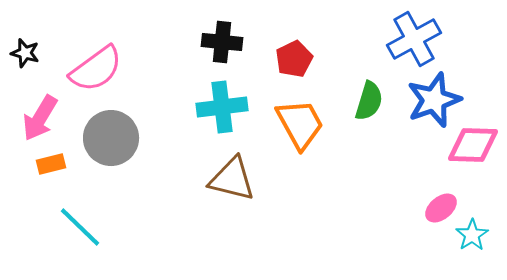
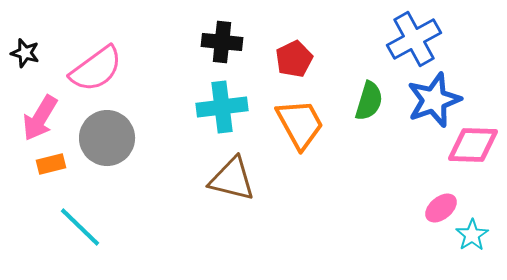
gray circle: moved 4 px left
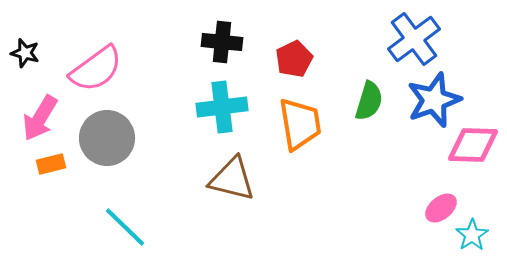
blue cross: rotated 8 degrees counterclockwise
orange trapezoid: rotated 20 degrees clockwise
cyan line: moved 45 px right
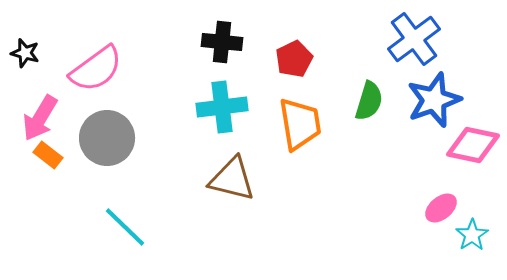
pink diamond: rotated 10 degrees clockwise
orange rectangle: moved 3 px left, 9 px up; rotated 52 degrees clockwise
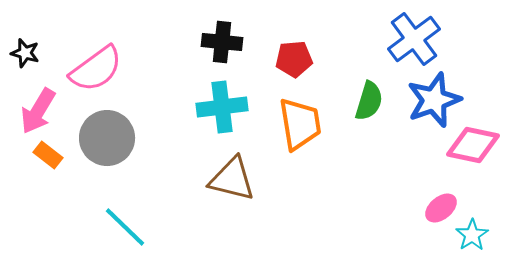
red pentagon: rotated 21 degrees clockwise
pink arrow: moved 2 px left, 7 px up
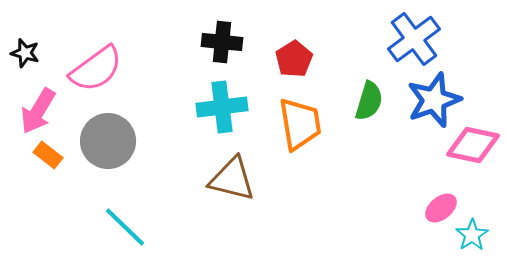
red pentagon: rotated 27 degrees counterclockwise
gray circle: moved 1 px right, 3 px down
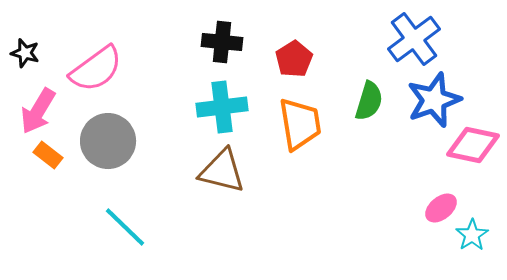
brown triangle: moved 10 px left, 8 px up
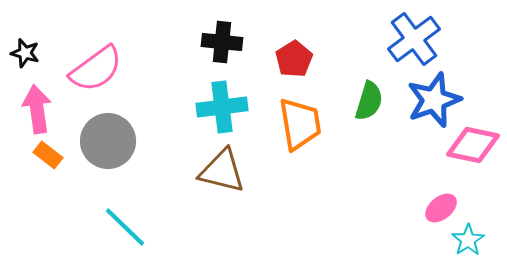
pink arrow: moved 1 px left, 2 px up; rotated 141 degrees clockwise
cyan star: moved 4 px left, 5 px down
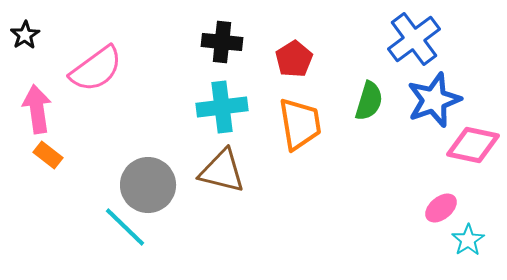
black star: moved 18 px up; rotated 24 degrees clockwise
gray circle: moved 40 px right, 44 px down
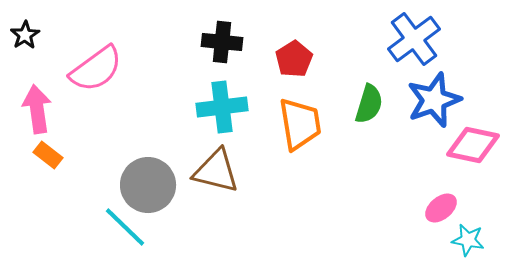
green semicircle: moved 3 px down
brown triangle: moved 6 px left
cyan star: rotated 28 degrees counterclockwise
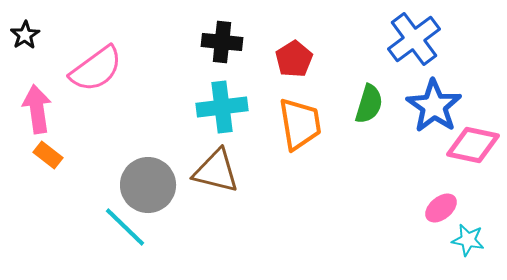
blue star: moved 6 px down; rotated 18 degrees counterclockwise
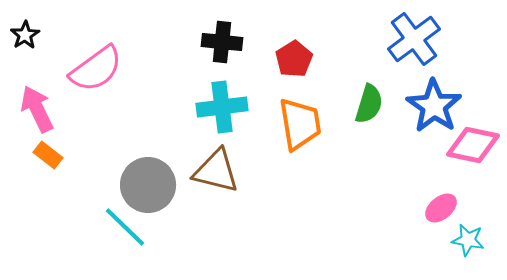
pink arrow: rotated 18 degrees counterclockwise
